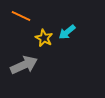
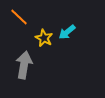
orange line: moved 2 px left, 1 px down; rotated 18 degrees clockwise
gray arrow: rotated 56 degrees counterclockwise
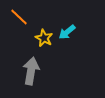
gray arrow: moved 7 px right, 6 px down
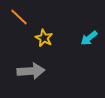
cyan arrow: moved 22 px right, 6 px down
gray arrow: rotated 76 degrees clockwise
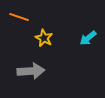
orange line: rotated 24 degrees counterclockwise
cyan arrow: moved 1 px left
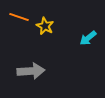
yellow star: moved 1 px right, 12 px up
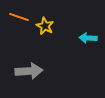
cyan arrow: rotated 42 degrees clockwise
gray arrow: moved 2 px left
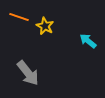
cyan arrow: moved 3 px down; rotated 36 degrees clockwise
gray arrow: moved 1 px left, 2 px down; rotated 56 degrees clockwise
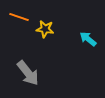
yellow star: moved 3 px down; rotated 18 degrees counterclockwise
cyan arrow: moved 2 px up
